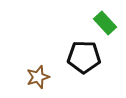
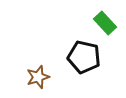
black pentagon: rotated 12 degrees clockwise
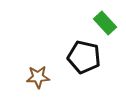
brown star: rotated 15 degrees clockwise
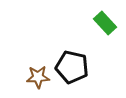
black pentagon: moved 12 px left, 10 px down
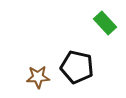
black pentagon: moved 5 px right
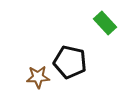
black pentagon: moved 7 px left, 5 px up
